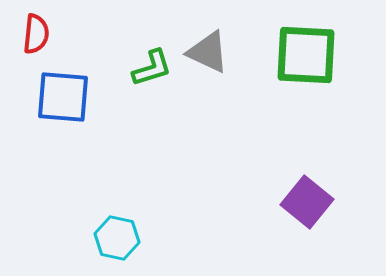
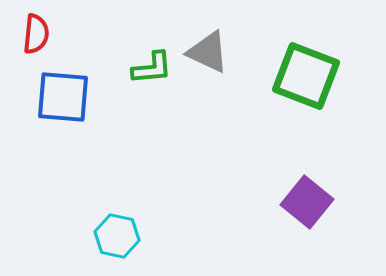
green square: moved 21 px down; rotated 18 degrees clockwise
green L-shape: rotated 12 degrees clockwise
cyan hexagon: moved 2 px up
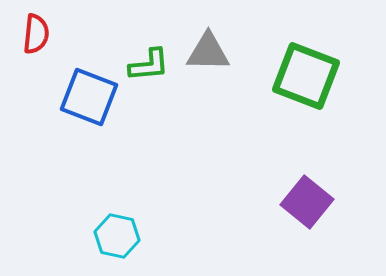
gray triangle: rotated 24 degrees counterclockwise
green L-shape: moved 3 px left, 3 px up
blue square: moved 26 px right; rotated 16 degrees clockwise
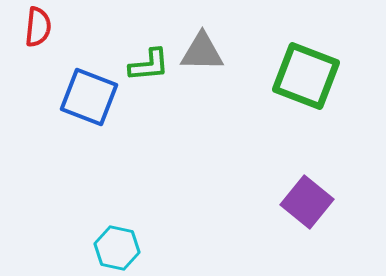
red semicircle: moved 2 px right, 7 px up
gray triangle: moved 6 px left
cyan hexagon: moved 12 px down
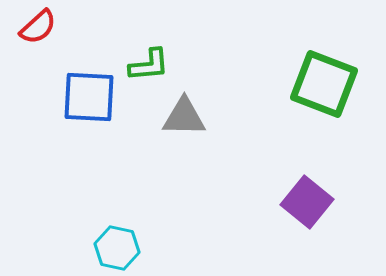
red semicircle: rotated 42 degrees clockwise
gray triangle: moved 18 px left, 65 px down
green square: moved 18 px right, 8 px down
blue square: rotated 18 degrees counterclockwise
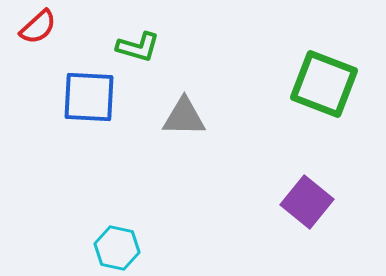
green L-shape: moved 11 px left, 18 px up; rotated 21 degrees clockwise
